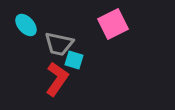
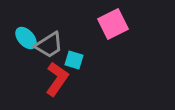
cyan ellipse: moved 13 px down
gray trapezoid: moved 10 px left, 1 px down; rotated 44 degrees counterclockwise
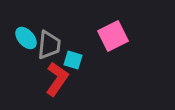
pink square: moved 12 px down
gray trapezoid: rotated 52 degrees counterclockwise
cyan square: moved 1 px left
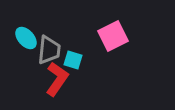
gray trapezoid: moved 5 px down
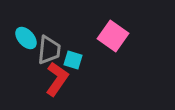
pink square: rotated 28 degrees counterclockwise
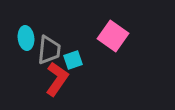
cyan ellipse: rotated 35 degrees clockwise
cyan square: rotated 36 degrees counterclockwise
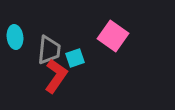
cyan ellipse: moved 11 px left, 1 px up
cyan square: moved 2 px right, 2 px up
red L-shape: moved 1 px left, 3 px up
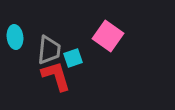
pink square: moved 5 px left
cyan square: moved 2 px left
red L-shape: rotated 52 degrees counterclockwise
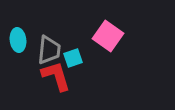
cyan ellipse: moved 3 px right, 3 px down
